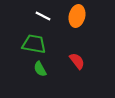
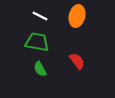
white line: moved 3 px left
green trapezoid: moved 3 px right, 2 px up
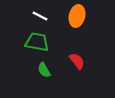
green semicircle: moved 4 px right, 1 px down
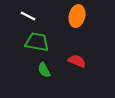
white line: moved 12 px left
red semicircle: rotated 30 degrees counterclockwise
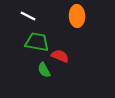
orange ellipse: rotated 15 degrees counterclockwise
red semicircle: moved 17 px left, 5 px up
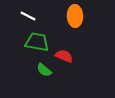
orange ellipse: moved 2 px left
red semicircle: moved 4 px right
green semicircle: rotated 21 degrees counterclockwise
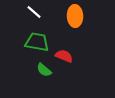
white line: moved 6 px right, 4 px up; rotated 14 degrees clockwise
